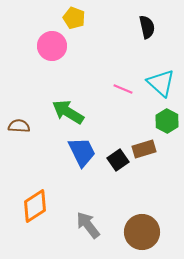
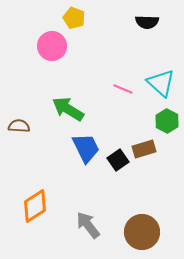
black semicircle: moved 5 px up; rotated 105 degrees clockwise
green arrow: moved 3 px up
blue trapezoid: moved 4 px right, 4 px up
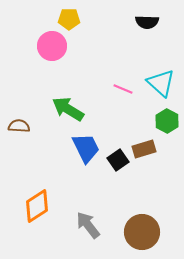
yellow pentagon: moved 5 px left, 1 px down; rotated 20 degrees counterclockwise
orange diamond: moved 2 px right
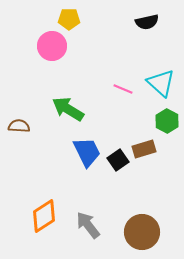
black semicircle: rotated 15 degrees counterclockwise
blue trapezoid: moved 1 px right, 4 px down
orange diamond: moved 7 px right, 10 px down
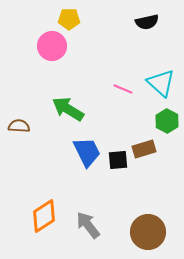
black square: rotated 30 degrees clockwise
brown circle: moved 6 px right
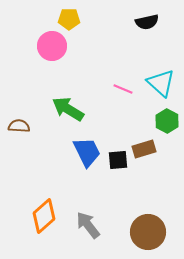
orange diamond: rotated 8 degrees counterclockwise
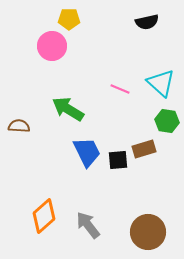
pink line: moved 3 px left
green hexagon: rotated 20 degrees counterclockwise
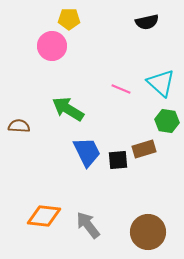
pink line: moved 1 px right
orange diamond: rotated 48 degrees clockwise
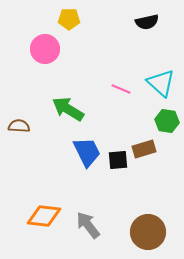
pink circle: moved 7 px left, 3 px down
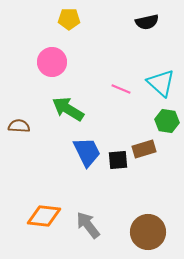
pink circle: moved 7 px right, 13 px down
